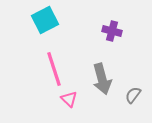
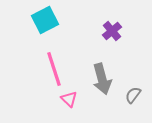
purple cross: rotated 36 degrees clockwise
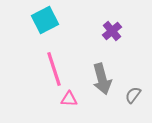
pink triangle: rotated 42 degrees counterclockwise
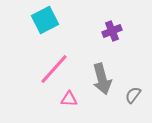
purple cross: rotated 18 degrees clockwise
pink line: rotated 60 degrees clockwise
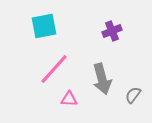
cyan square: moved 1 px left, 6 px down; rotated 16 degrees clockwise
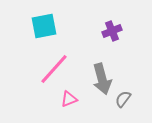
gray semicircle: moved 10 px left, 4 px down
pink triangle: rotated 24 degrees counterclockwise
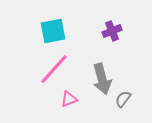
cyan square: moved 9 px right, 5 px down
